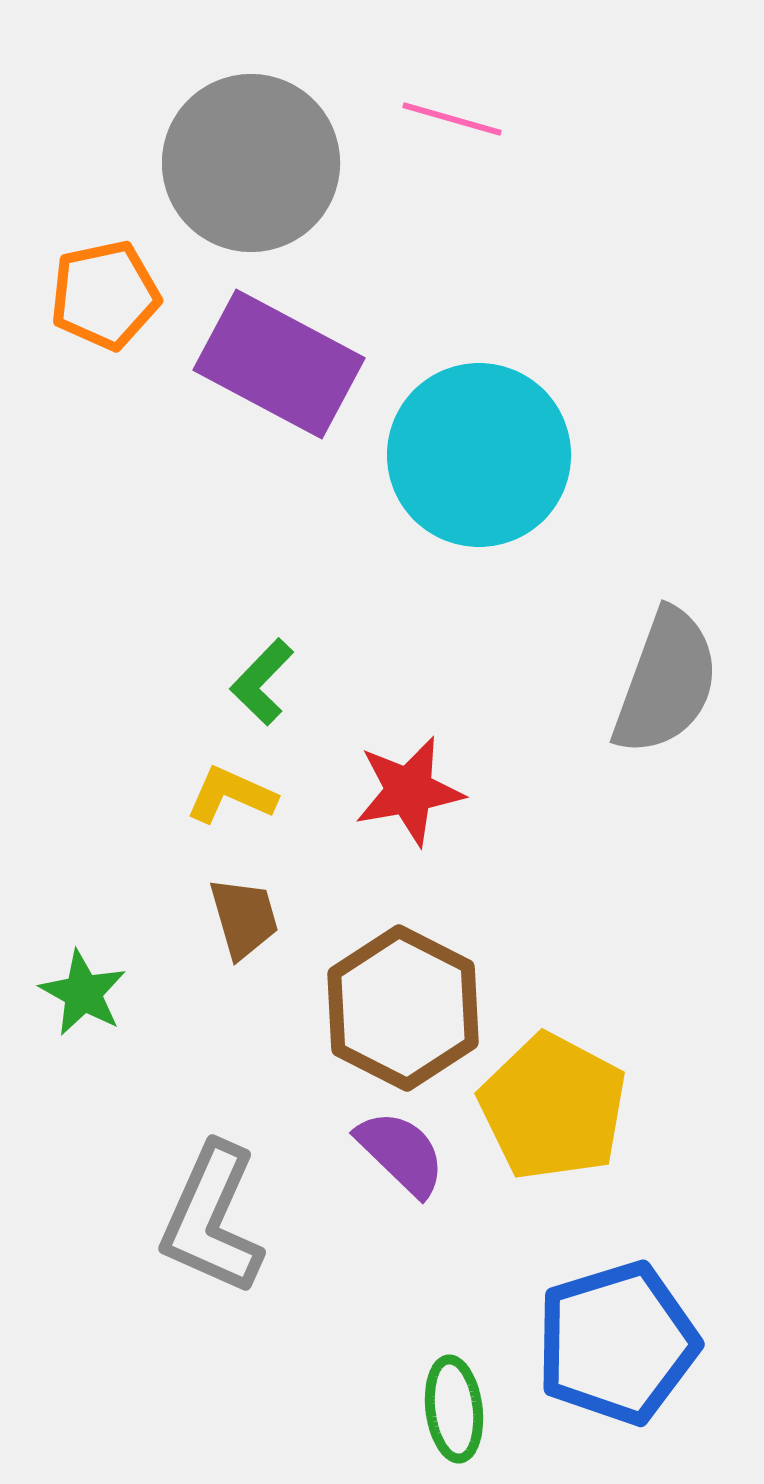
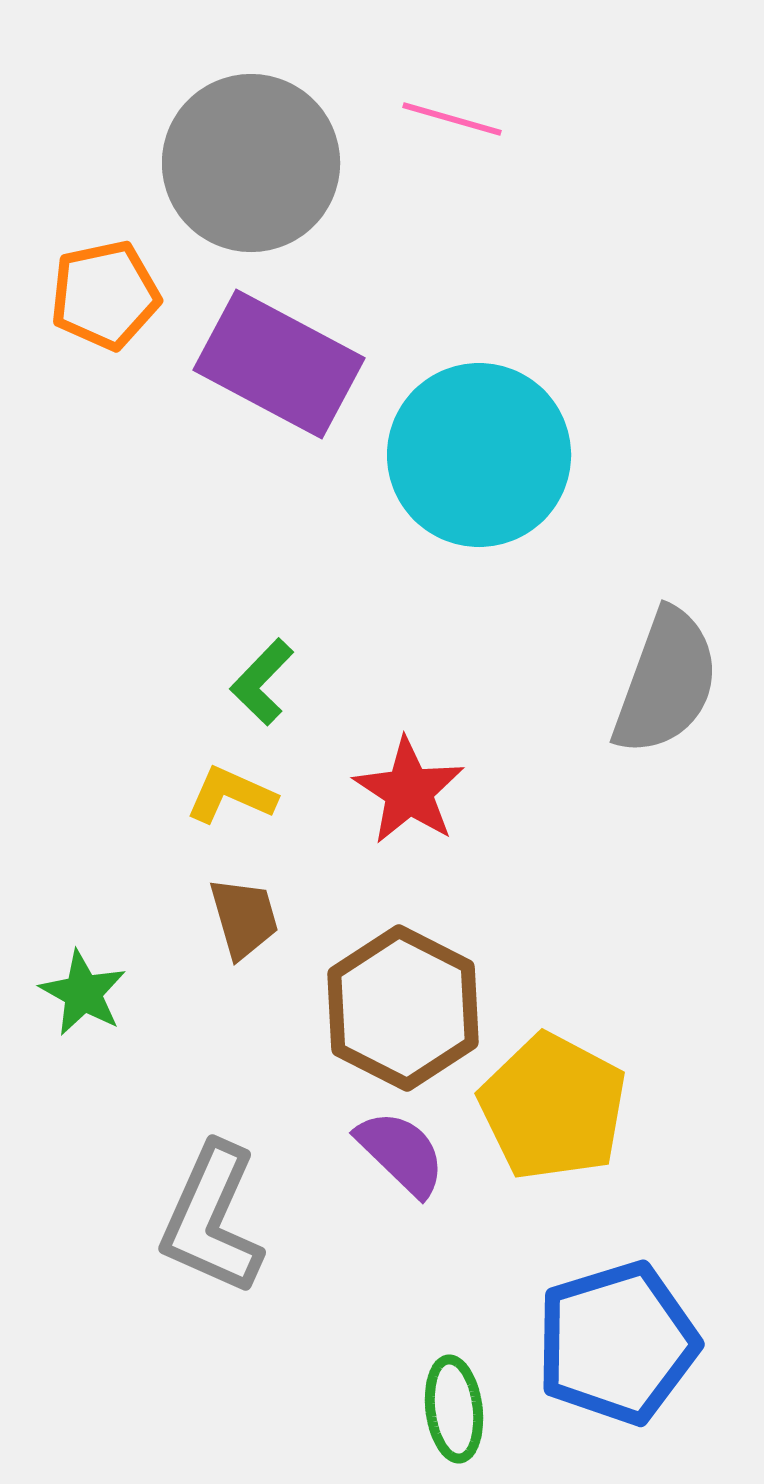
red star: rotated 29 degrees counterclockwise
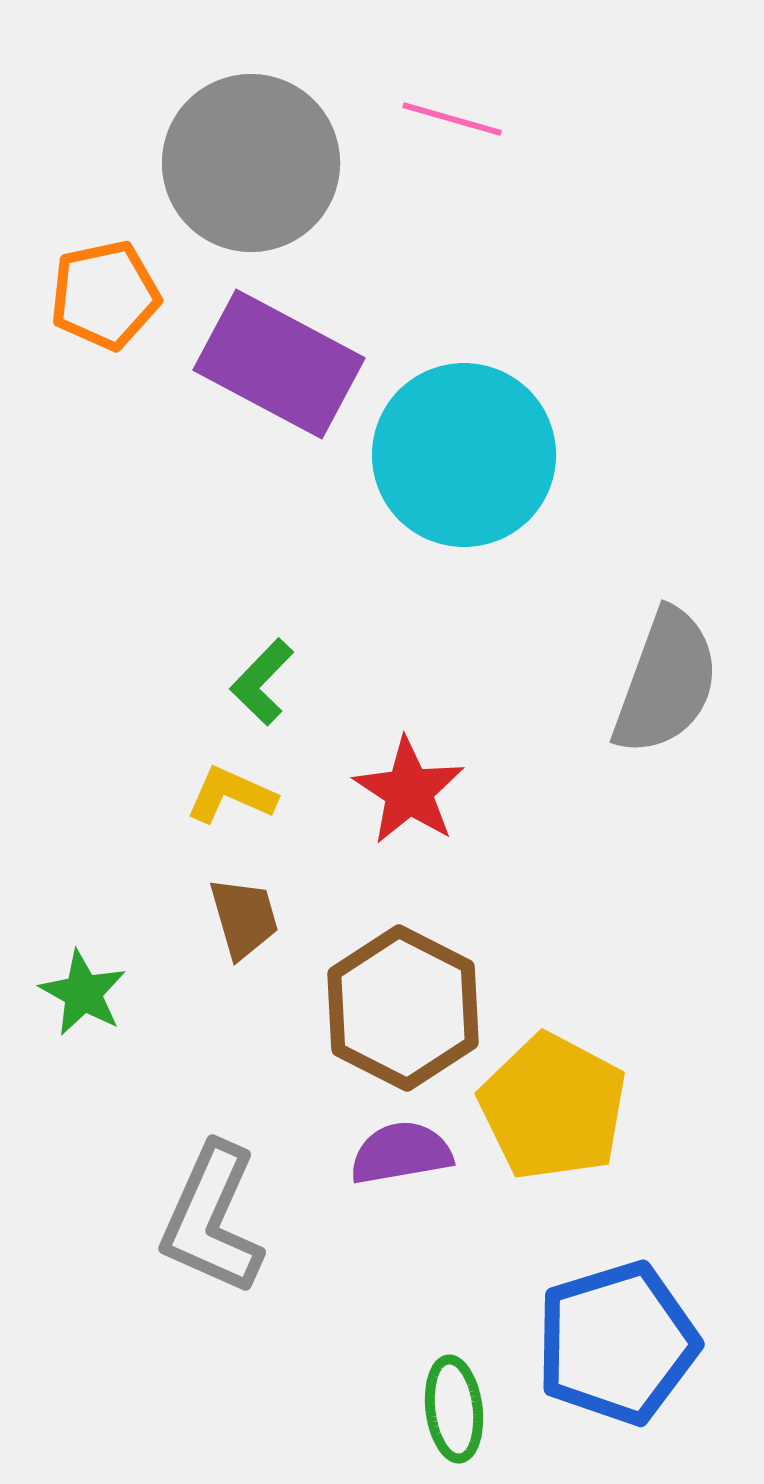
cyan circle: moved 15 px left
purple semicircle: rotated 54 degrees counterclockwise
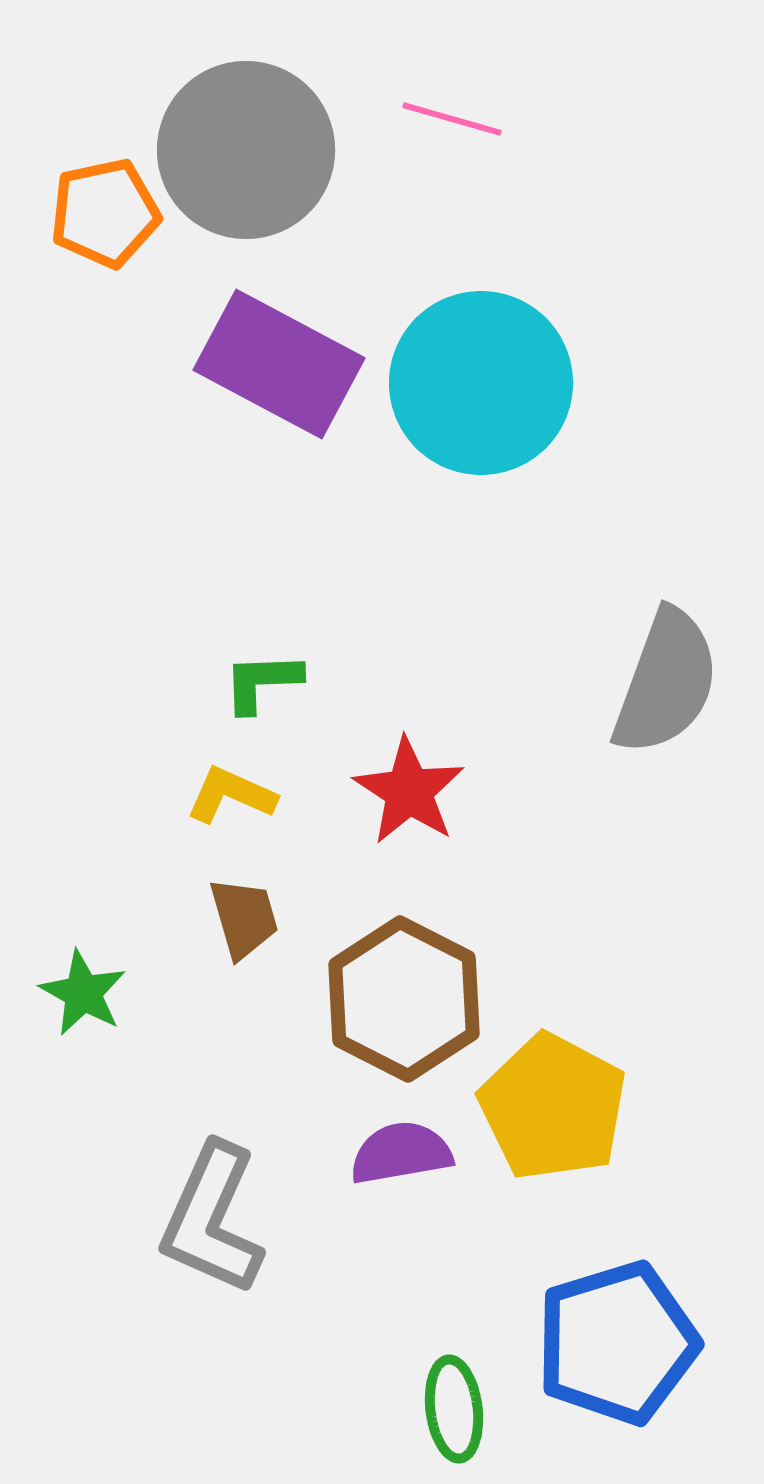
gray circle: moved 5 px left, 13 px up
orange pentagon: moved 82 px up
cyan circle: moved 17 px right, 72 px up
green L-shape: rotated 44 degrees clockwise
brown hexagon: moved 1 px right, 9 px up
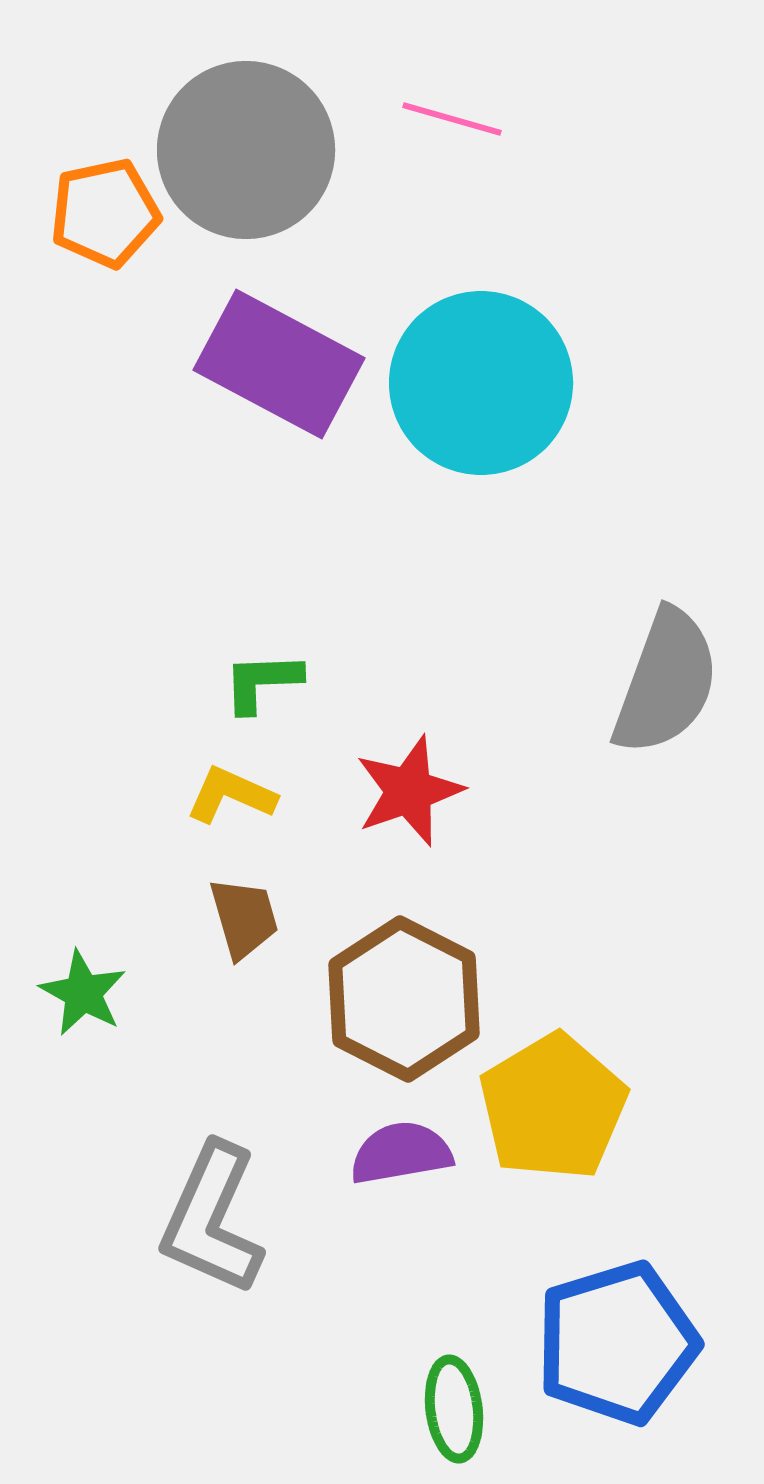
red star: rotated 20 degrees clockwise
yellow pentagon: rotated 13 degrees clockwise
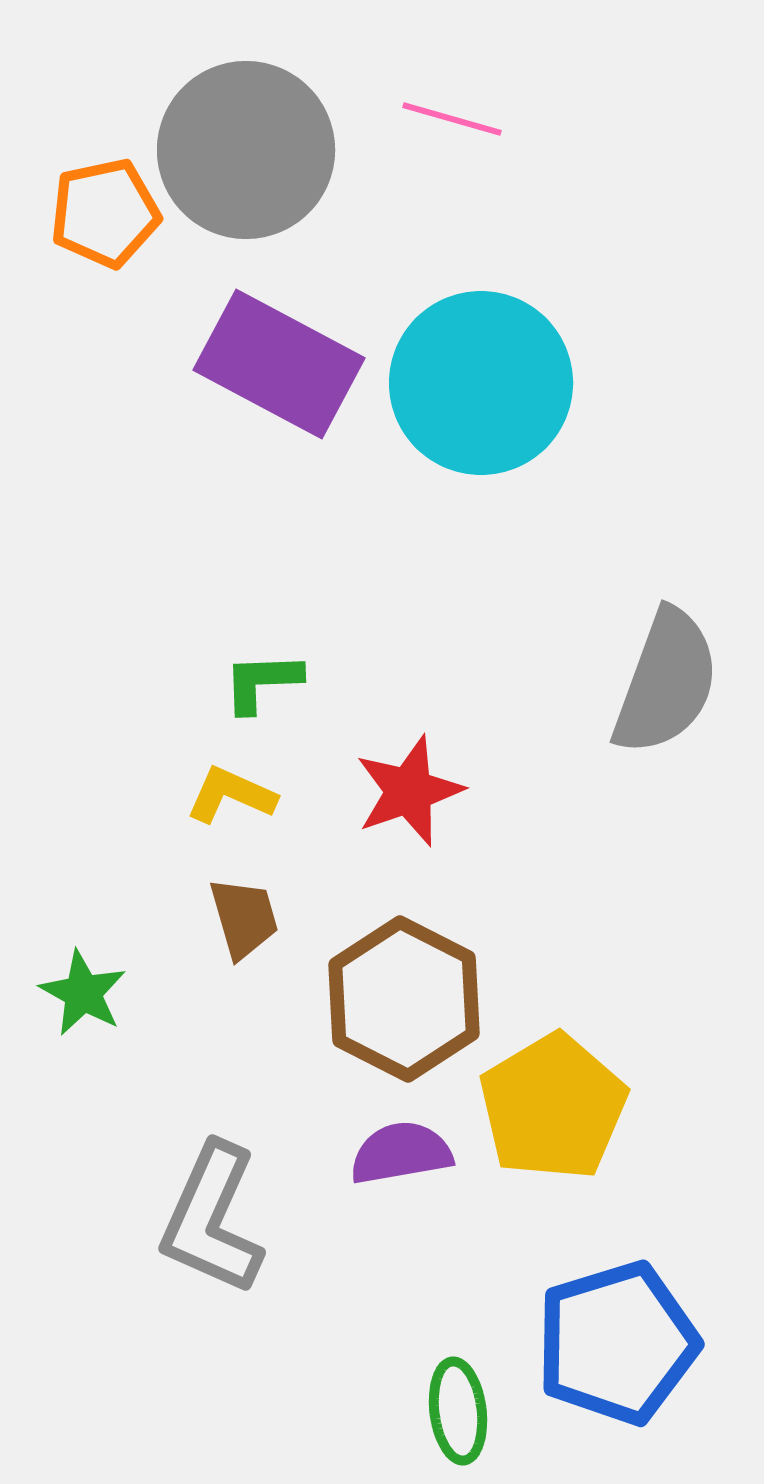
green ellipse: moved 4 px right, 2 px down
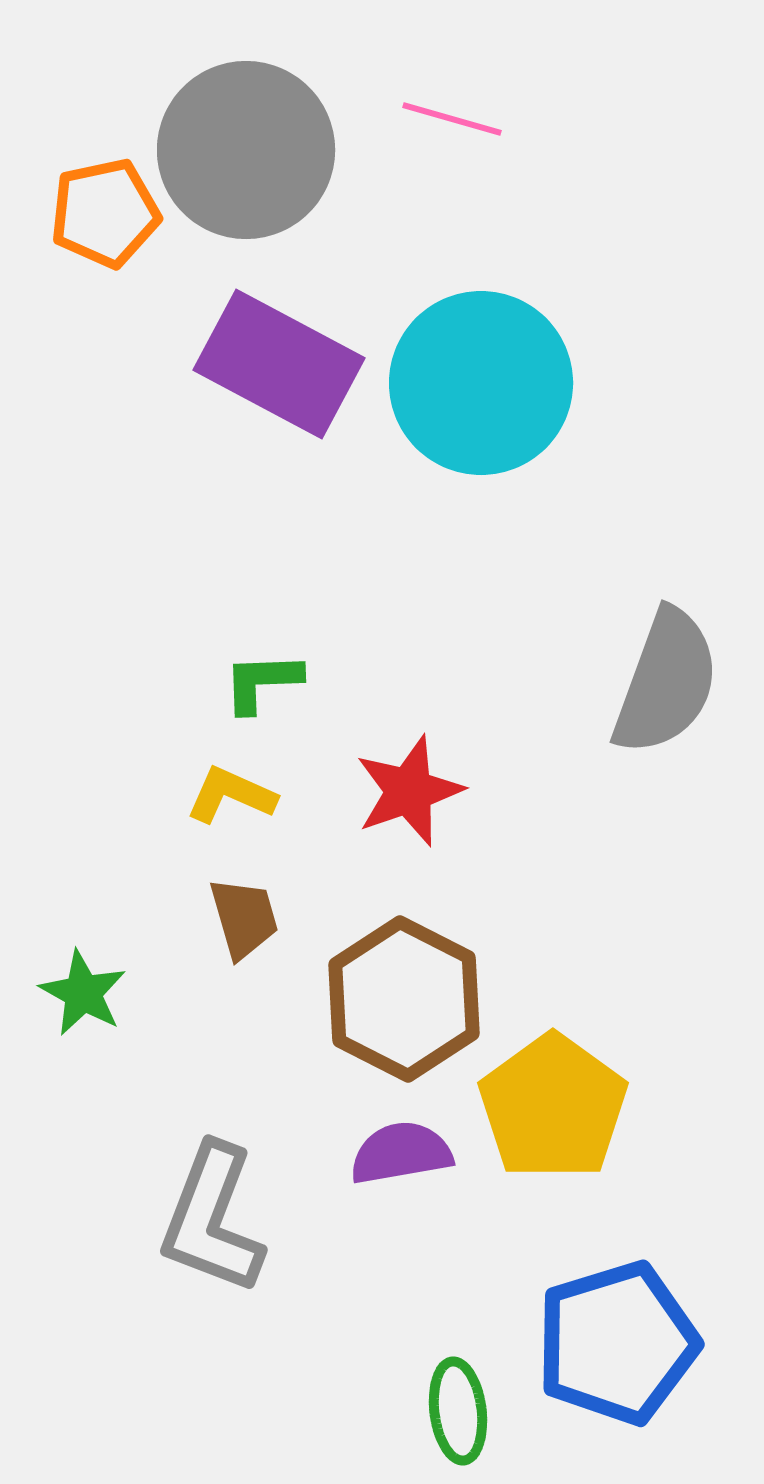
yellow pentagon: rotated 5 degrees counterclockwise
gray L-shape: rotated 3 degrees counterclockwise
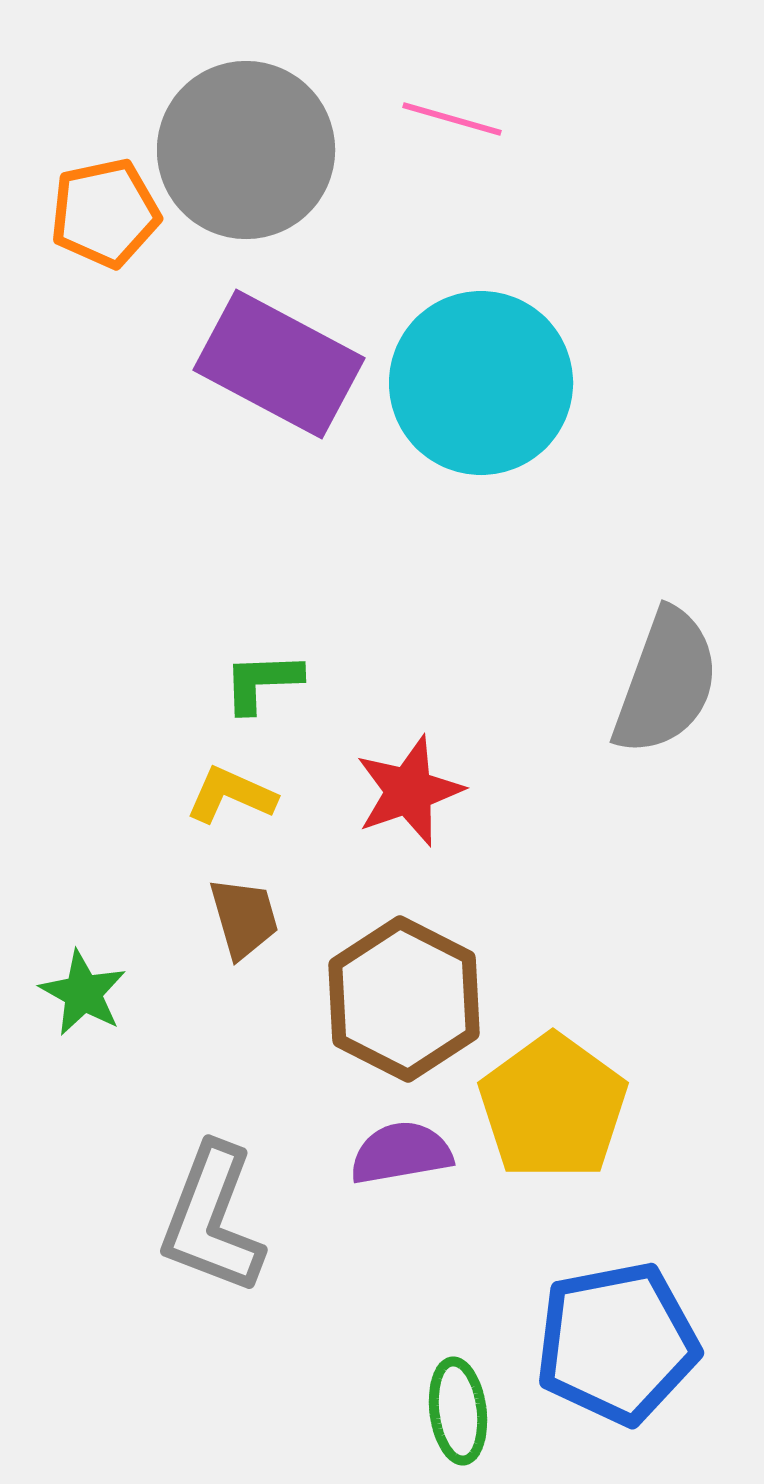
blue pentagon: rotated 6 degrees clockwise
